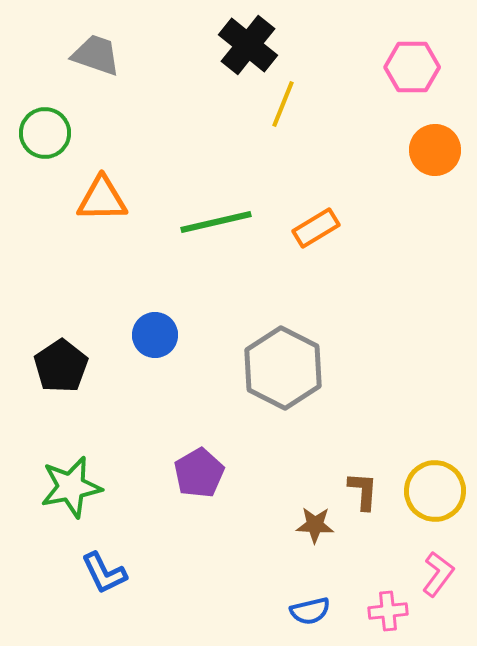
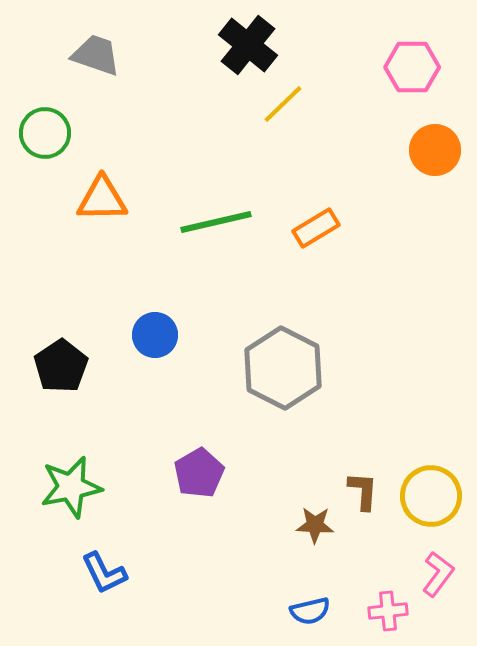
yellow line: rotated 24 degrees clockwise
yellow circle: moved 4 px left, 5 px down
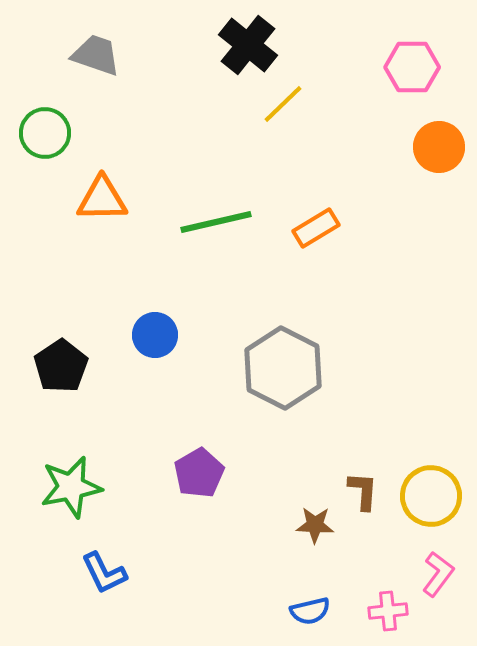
orange circle: moved 4 px right, 3 px up
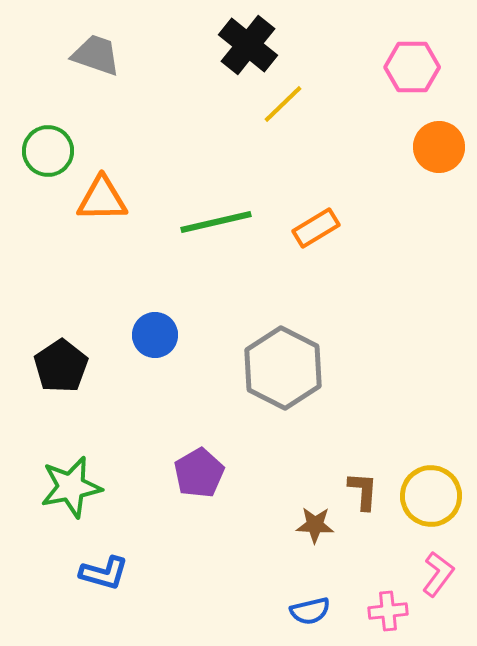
green circle: moved 3 px right, 18 px down
blue L-shape: rotated 48 degrees counterclockwise
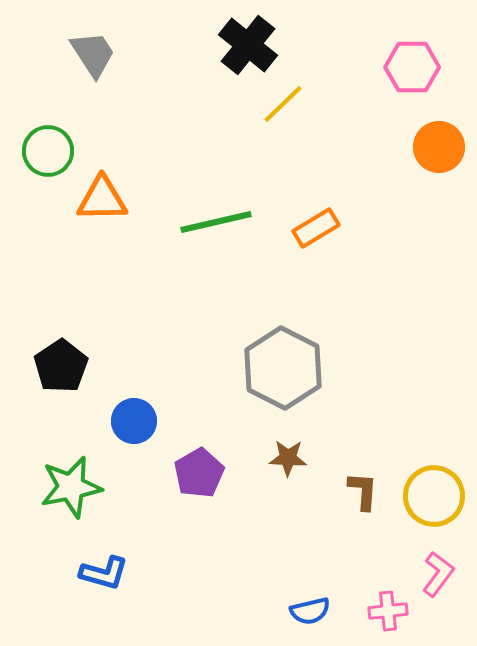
gray trapezoid: moved 3 px left, 1 px up; rotated 38 degrees clockwise
blue circle: moved 21 px left, 86 px down
yellow circle: moved 3 px right
brown star: moved 27 px left, 67 px up
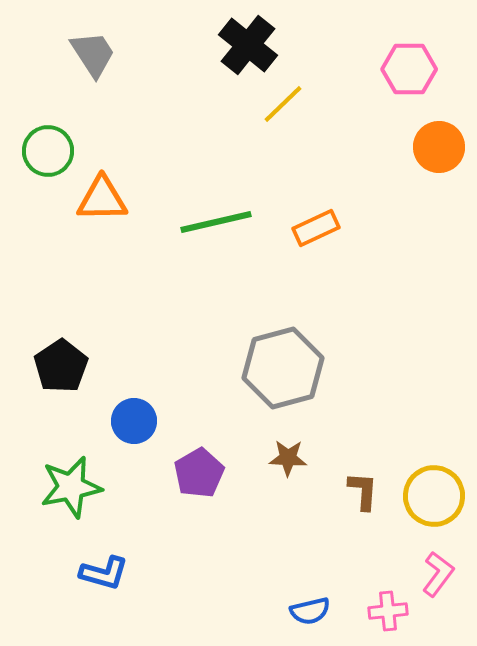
pink hexagon: moved 3 px left, 2 px down
orange rectangle: rotated 6 degrees clockwise
gray hexagon: rotated 18 degrees clockwise
